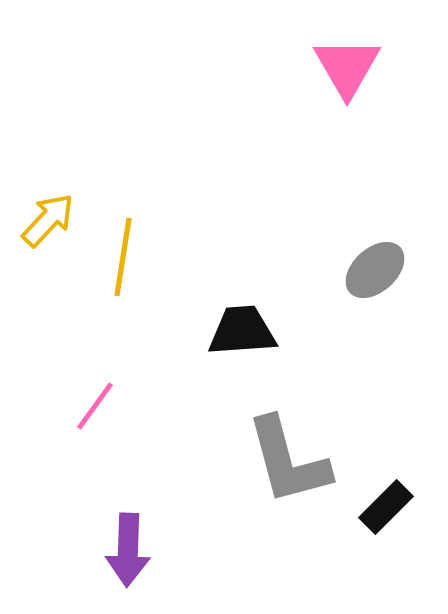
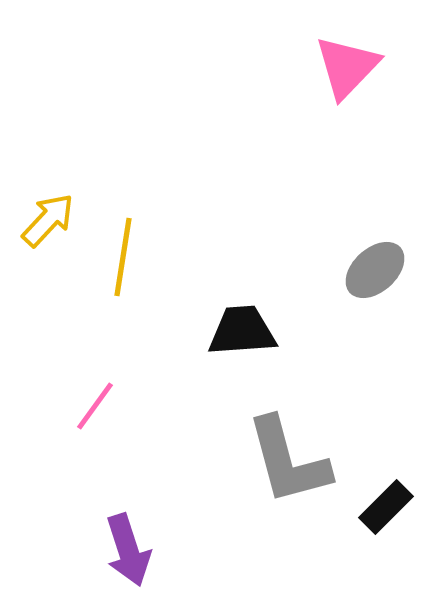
pink triangle: rotated 14 degrees clockwise
purple arrow: rotated 20 degrees counterclockwise
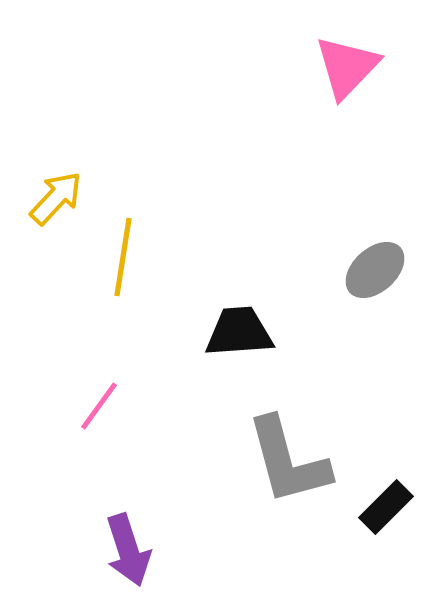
yellow arrow: moved 8 px right, 22 px up
black trapezoid: moved 3 px left, 1 px down
pink line: moved 4 px right
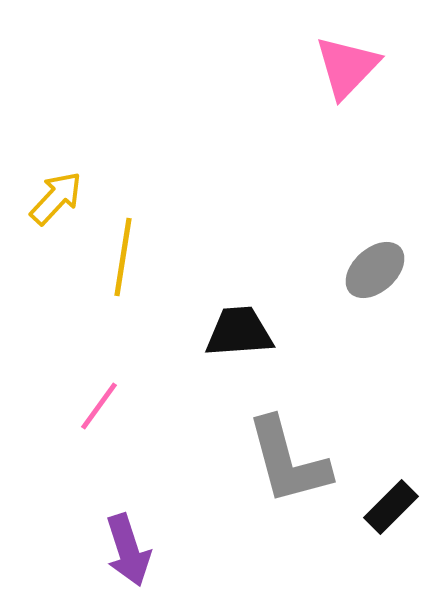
black rectangle: moved 5 px right
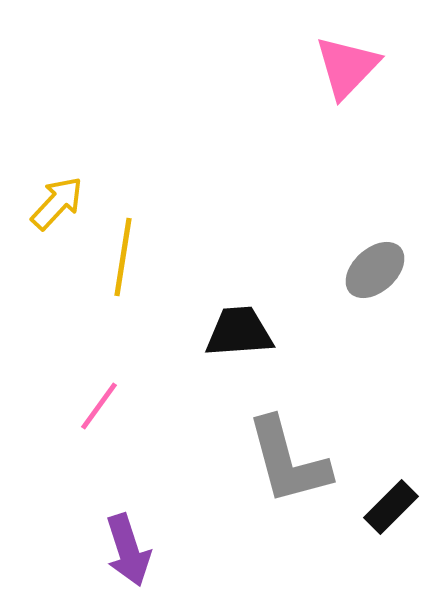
yellow arrow: moved 1 px right, 5 px down
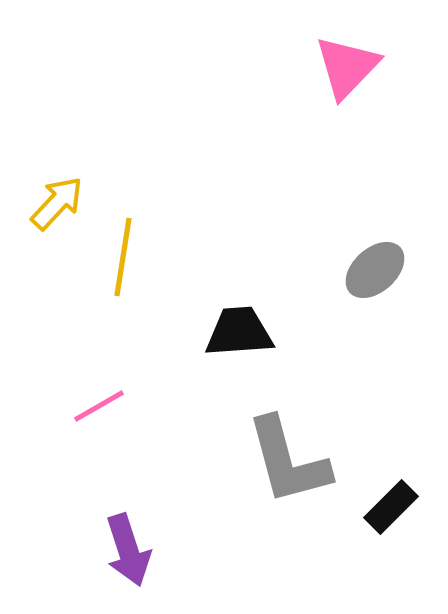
pink line: rotated 24 degrees clockwise
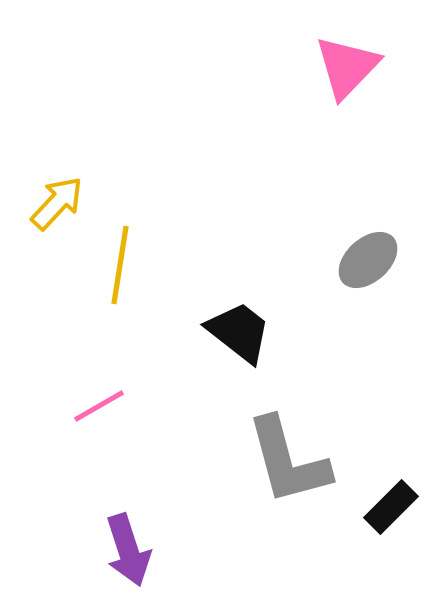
yellow line: moved 3 px left, 8 px down
gray ellipse: moved 7 px left, 10 px up
black trapezoid: rotated 42 degrees clockwise
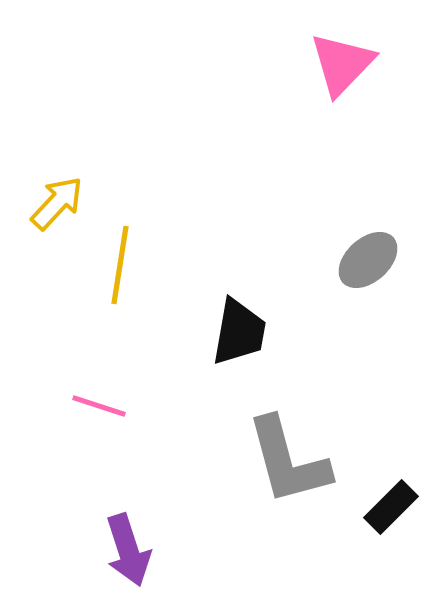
pink triangle: moved 5 px left, 3 px up
black trapezoid: rotated 62 degrees clockwise
pink line: rotated 48 degrees clockwise
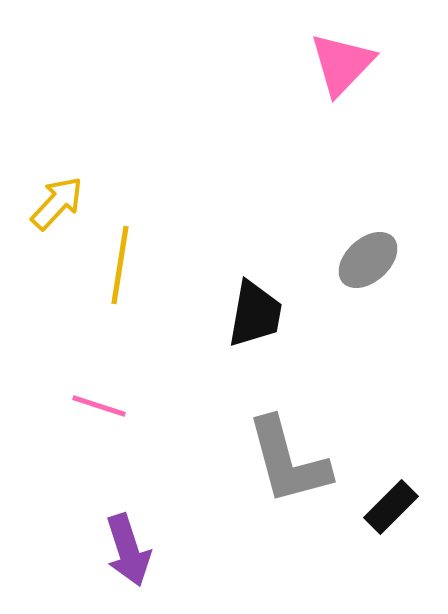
black trapezoid: moved 16 px right, 18 px up
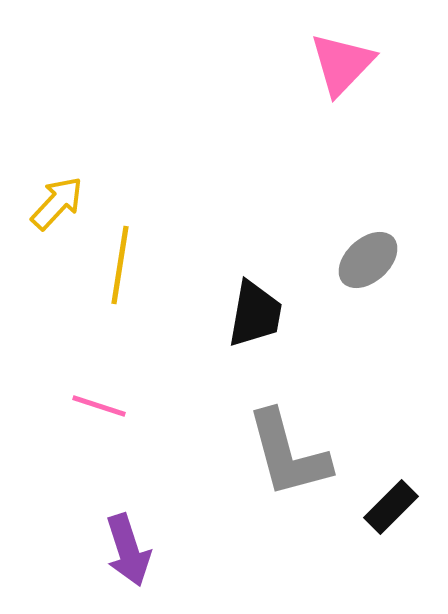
gray L-shape: moved 7 px up
